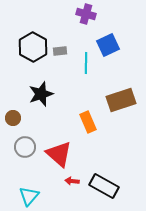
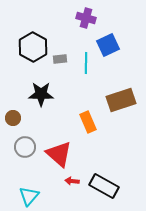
purple cross: moved 4 px down
gray rectangle: moved 8 px down
black star: rotated 20 degrees clockwise
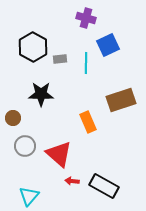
gray circle: moved 1 px up
